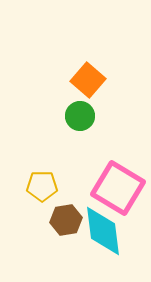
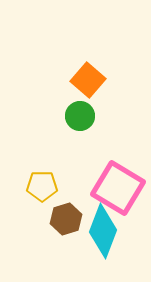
brown hexagon: moved 1 px up; rotated 8 degrees counterclockwise
cyan diamond: rotated 28 degrees clockwise
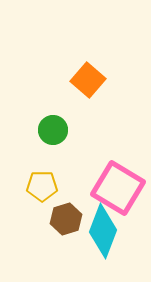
green circle: moved 27 px left, 14 px down
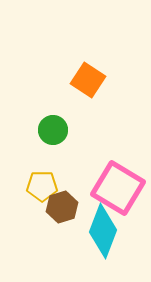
orange square: rotated 8 degrees counterclockwise
brown hexagon: moved 4 px left, 12 px up
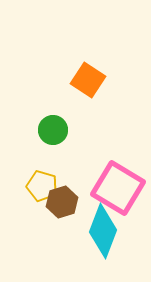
yellow pentagon: rotated 16 degrees clockwise
brown hexagon: moved 5 px up
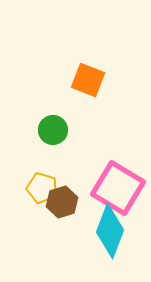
orange square: rotated 12 degrees counterclockwise
yellow pentagon: moved 2 px down
cyan diamond: moved 7 px right
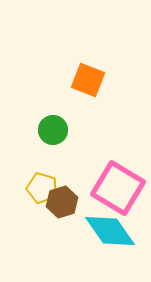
cyan diamond: rotated 56 degrees counterclockwise
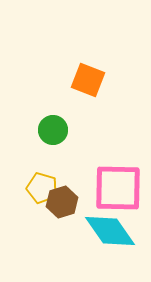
pink square: rotated 30 degrees counterclockwise
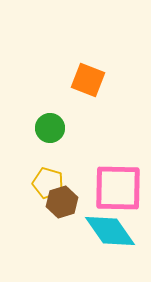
green circle: moved 3 px left, 2 px up
yellow pentagon: moved 6 px right, 5 px up
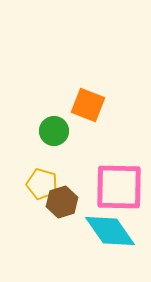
orange square: moved 25 px down
green circle: moved 4 px right, 3 px down
yellow pentagon: moved 6 px left, 1 px down
pink square: moved 1 px right, 1 px up
